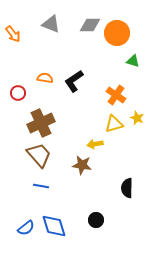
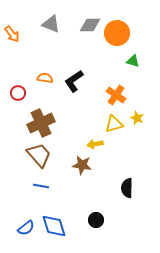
orange arrow: moved 1 px left
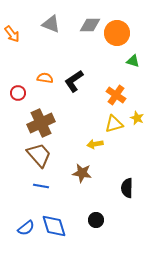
brown star: moved 8 px down
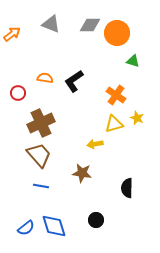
orange arrow: rotated 90 degrees counterclockwise
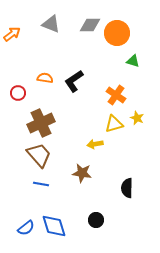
blue line: moved 2 px up
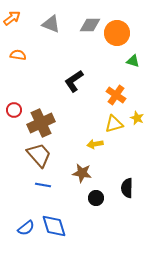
orange arrow: moved 16 px up
orange semicircle: moved 27 px left, 23 px up
red circle: moved 4 px left, 17 px down
blue line: moved 2 px right, 1 px down
black circle: moved 22 px up
